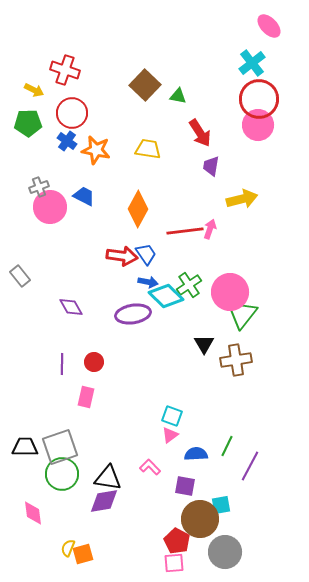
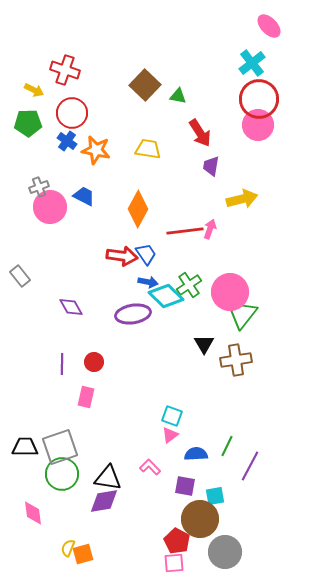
cyan square at (221, 505): moved 6 px left, 9 px up
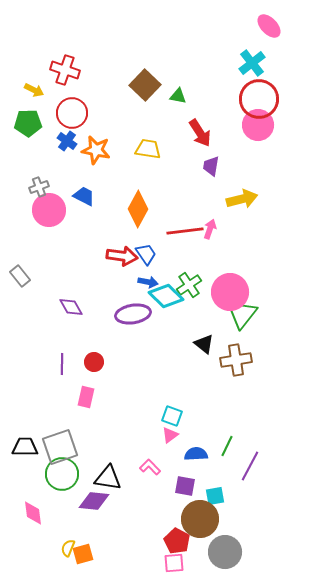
pink circle at (50, 207): moved 1 px left, 3 px down
black triangle at (204, 344): rotated 20 degrees counterclockwise
purple diamond at (104, 501): moved 10 px left; rotated 16 degrees clockwise
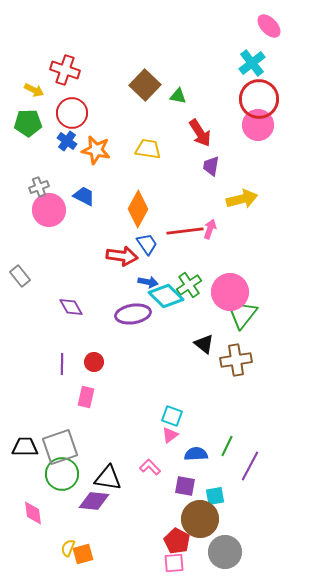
blue trapezoid at (146, 254): moved 1 px right, 10 px up
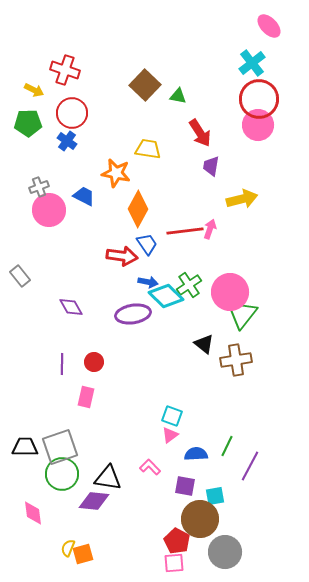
orange star at (96, 150): moved 20 px right, 23 px down
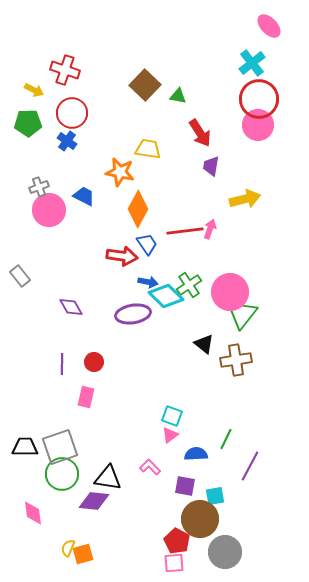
orange star at (116, 173): moved 4 px right, 1 px up
yellow arrow at (242, 199): moved 3 px right
green line at (227, 446): moved 1 px left, 7 px up
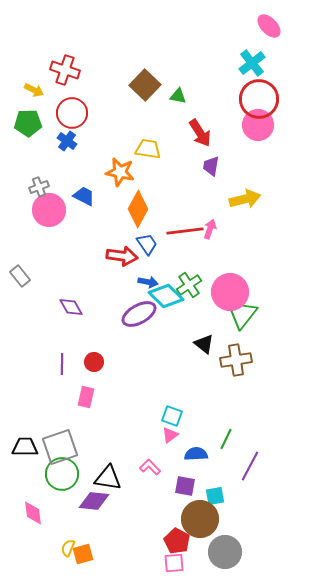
purple ellipse at (133, 314): moved 6 px right; rotated 20 degrees counterclockwise
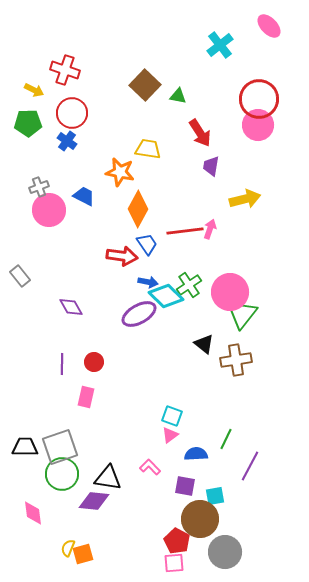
cyan cross at (252, 63): moved 32 px left, 18 px up
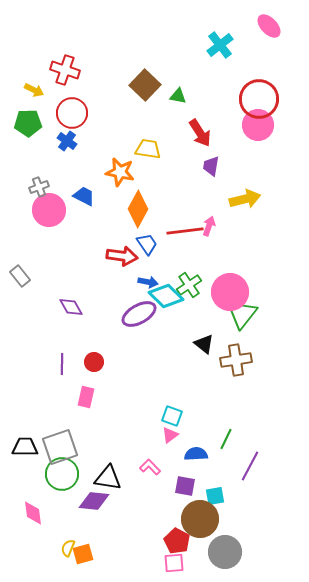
pink arrow at (210, 229): moved 1 px left, 3 px up
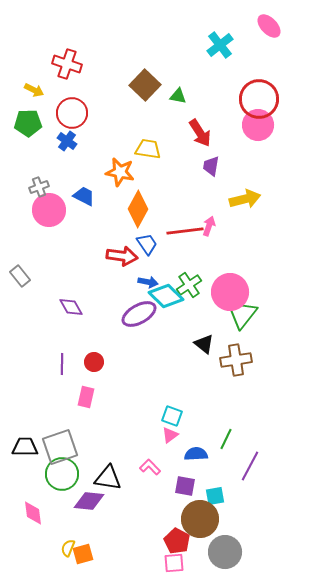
red cross at (65, 70): moved 2 px right, 6 px up
purple diamond at (94, 501): moved 5 px left
